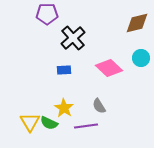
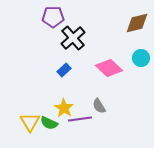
purple pentagon: moved 6 px right, 3 px down
blue rectangle: rotated 40 degrees counterclockwise
purple line: moved 6 px left, 7 px up
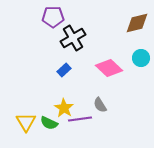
black cross: rotated 10 degrees clockwise
gray semicircle: moved 1 px right, 1 px up
yellow triangle: moved 4 px left
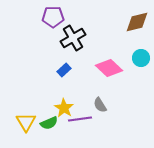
brown diamond: moved 1 px up
green semicircle: rotated 48 degrees counterclockwise
